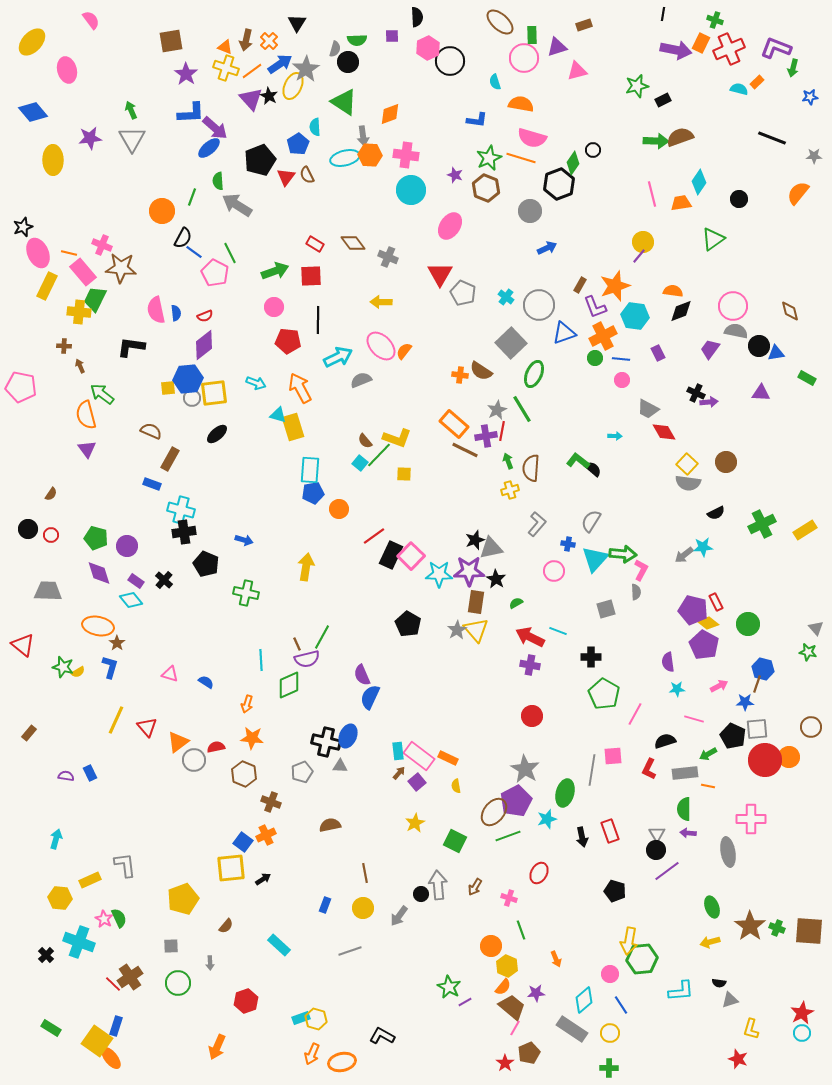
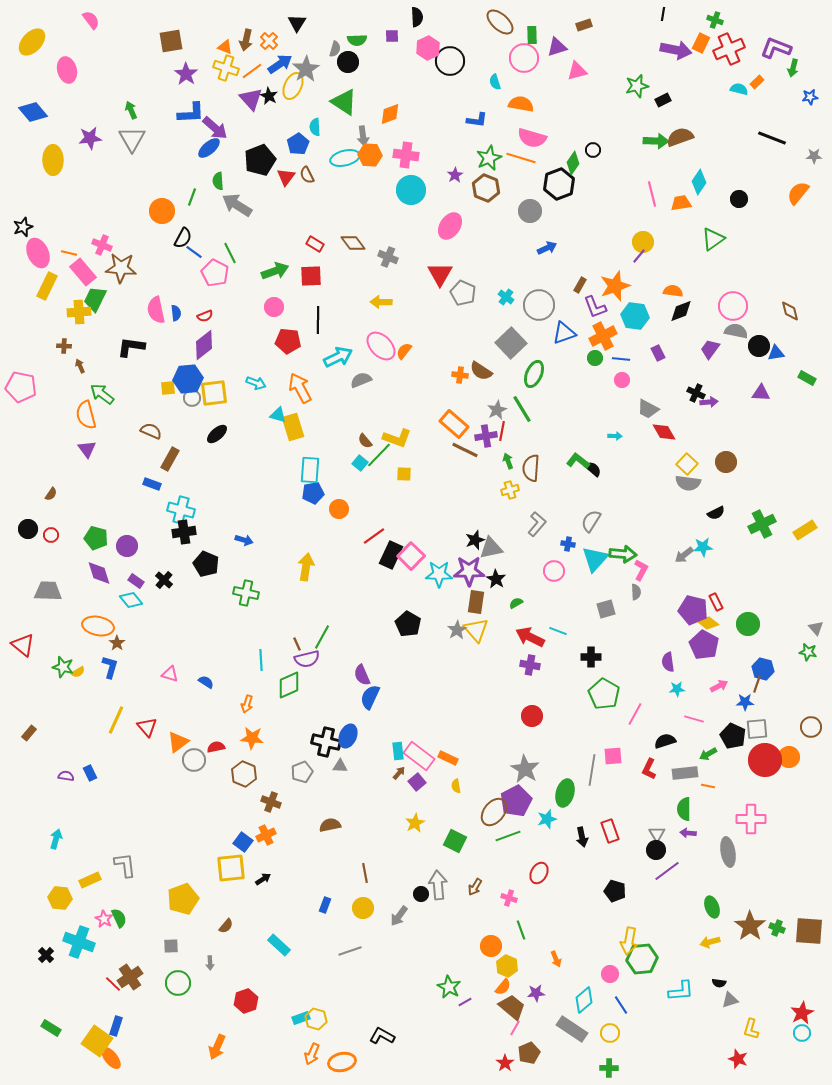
purple star at (455, 175): rotated 21 degrees clockwise
yellow cross at (79, 312): rotated 10 degrees counterclockwise
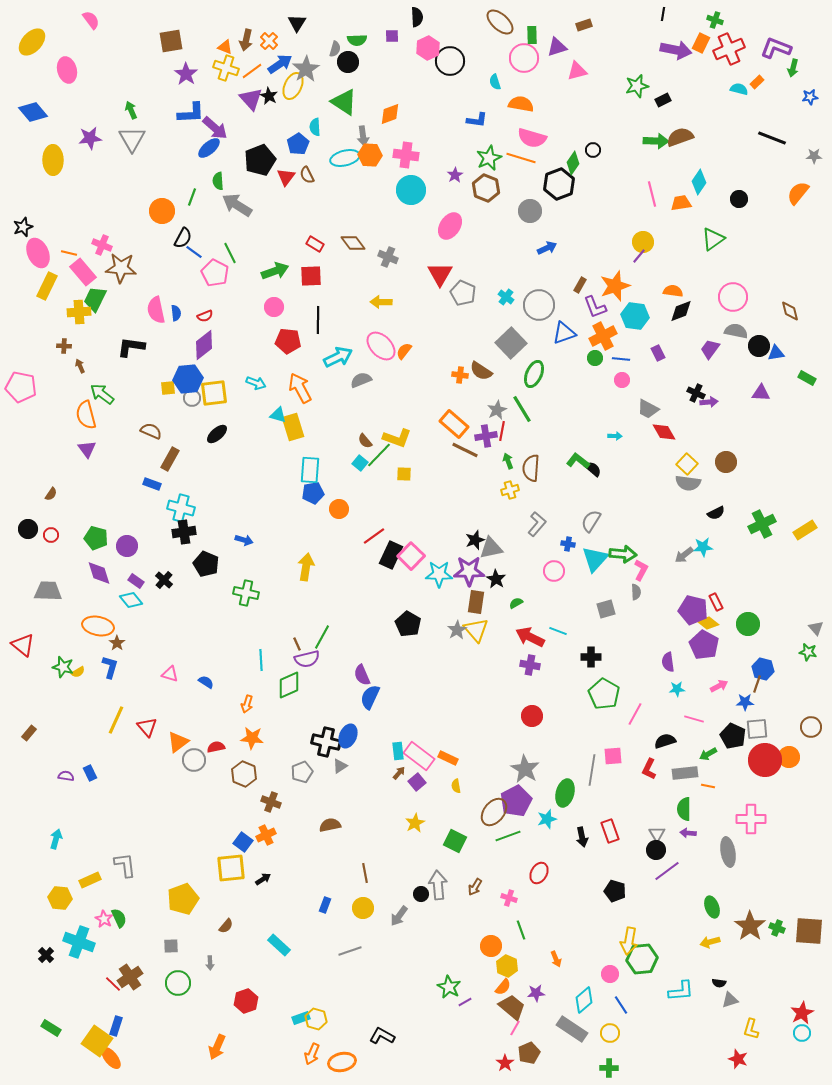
pink circle at (733, 306): moved 9 px up
cyan cross at (181, 510): moved 2 px up
gray triangle at (340, 766): rotated 35 degrees counterclockwise
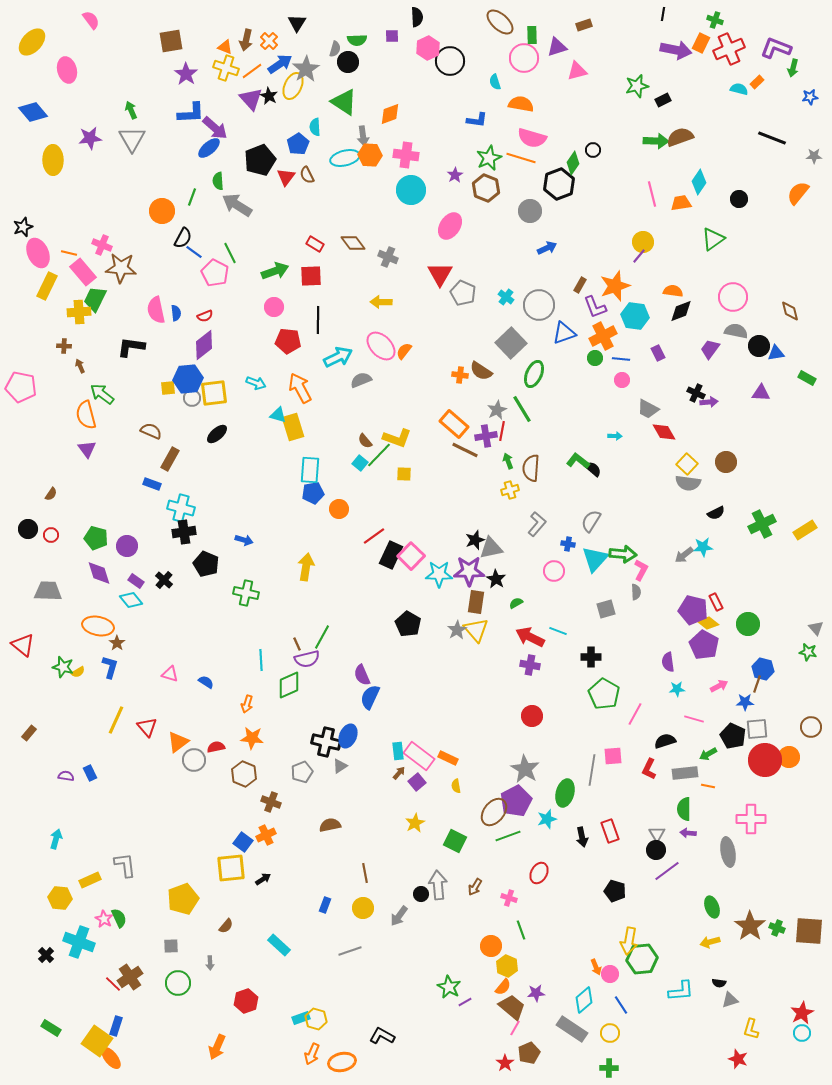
orange arrow at (556, 959): moved 40 px right, 8 px down
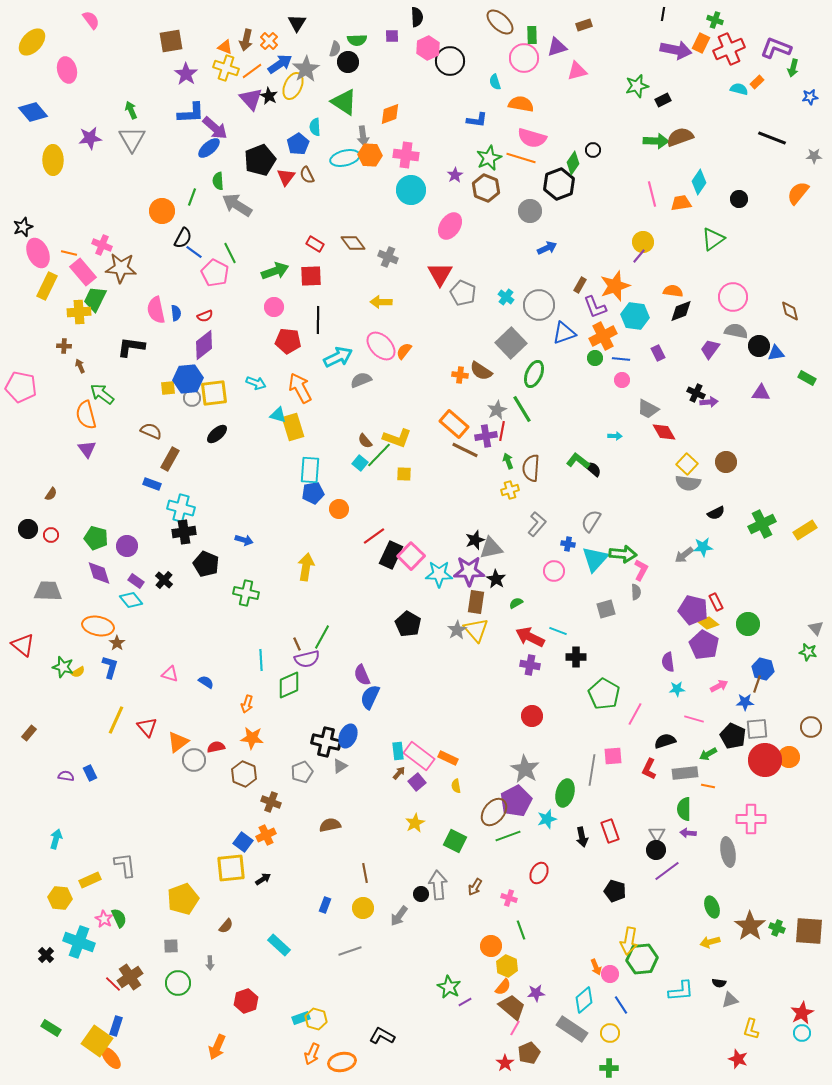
black cross at (591, 657): moved 15 px left
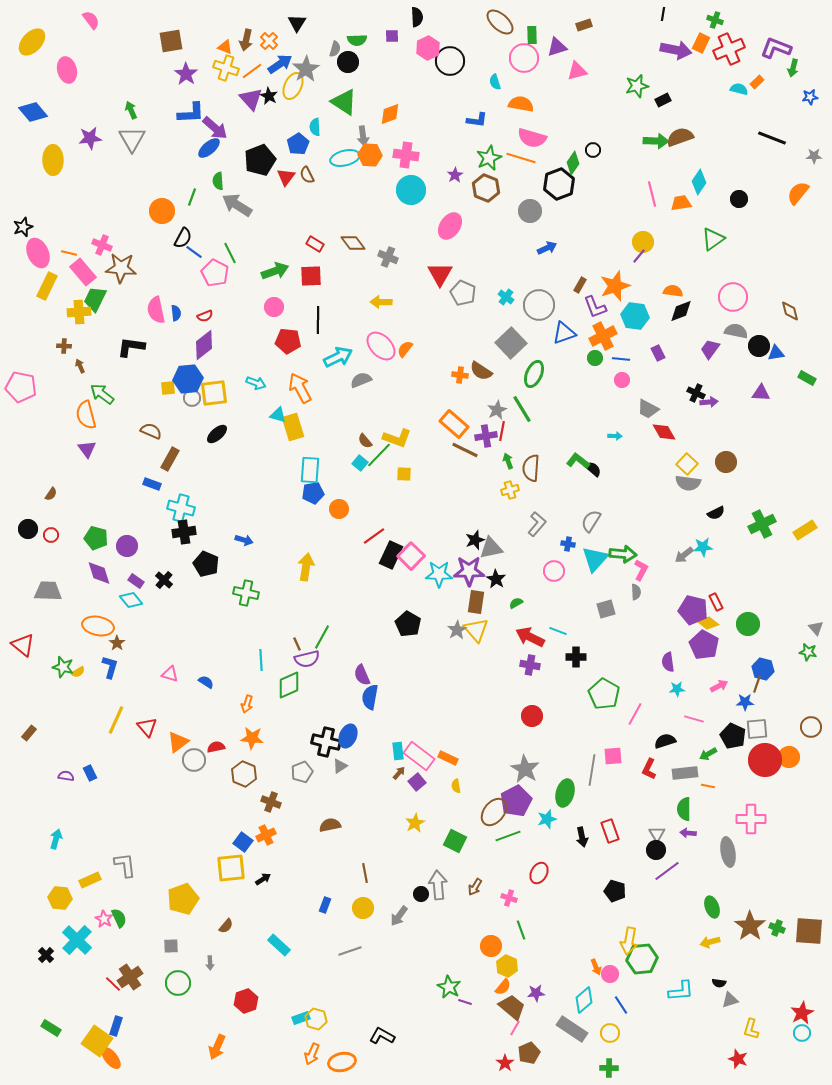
orange semicircle at (404, 351): moved 1 px right, 2 px up
blue semicircle at (370, 697): rotated 15 degrees counterclockwise
cyan cross at (79, 942): moved 2 px left, 2 px up; rotated 24 degrees clockwise
purple line at (465, 1002): rotated 48 degrees clockwise
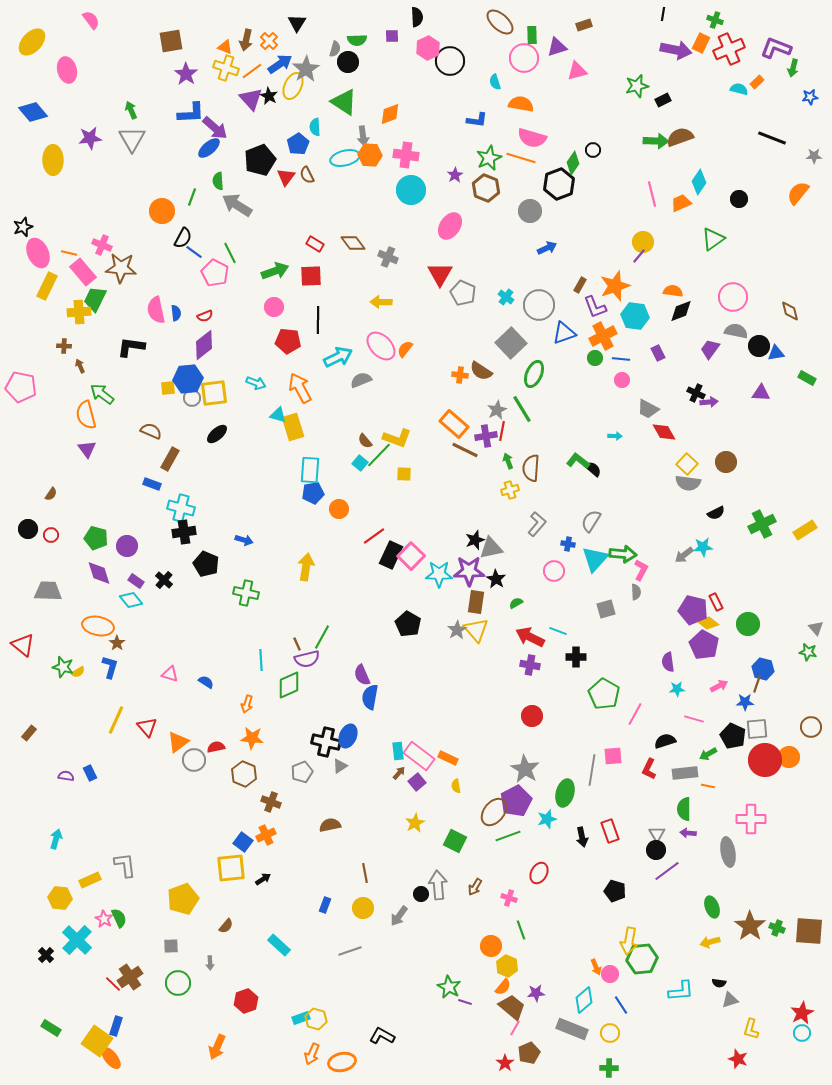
orange trapezoid at (681, 203): rotated 15 degrees counterclockwise
gray rectangle at (572, 1029): rotated 12 degrees counterclockwise
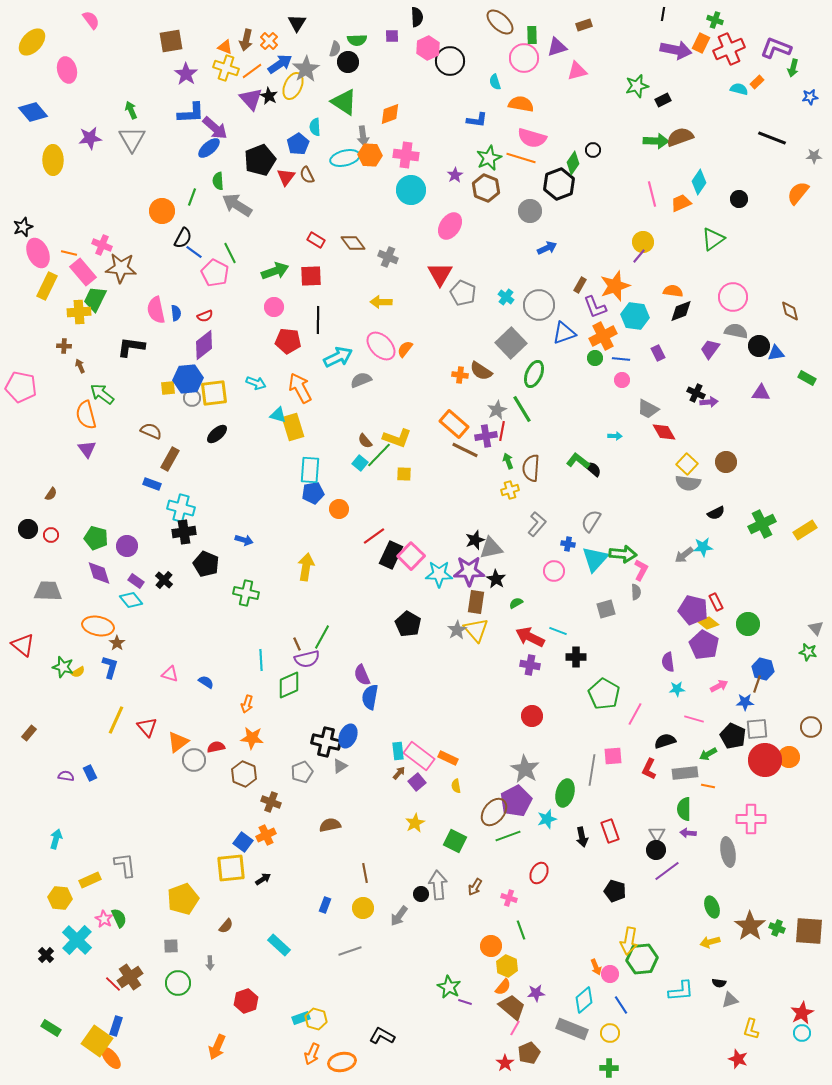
red rectangle at (315, 244): moved 1 px right, 4 px up
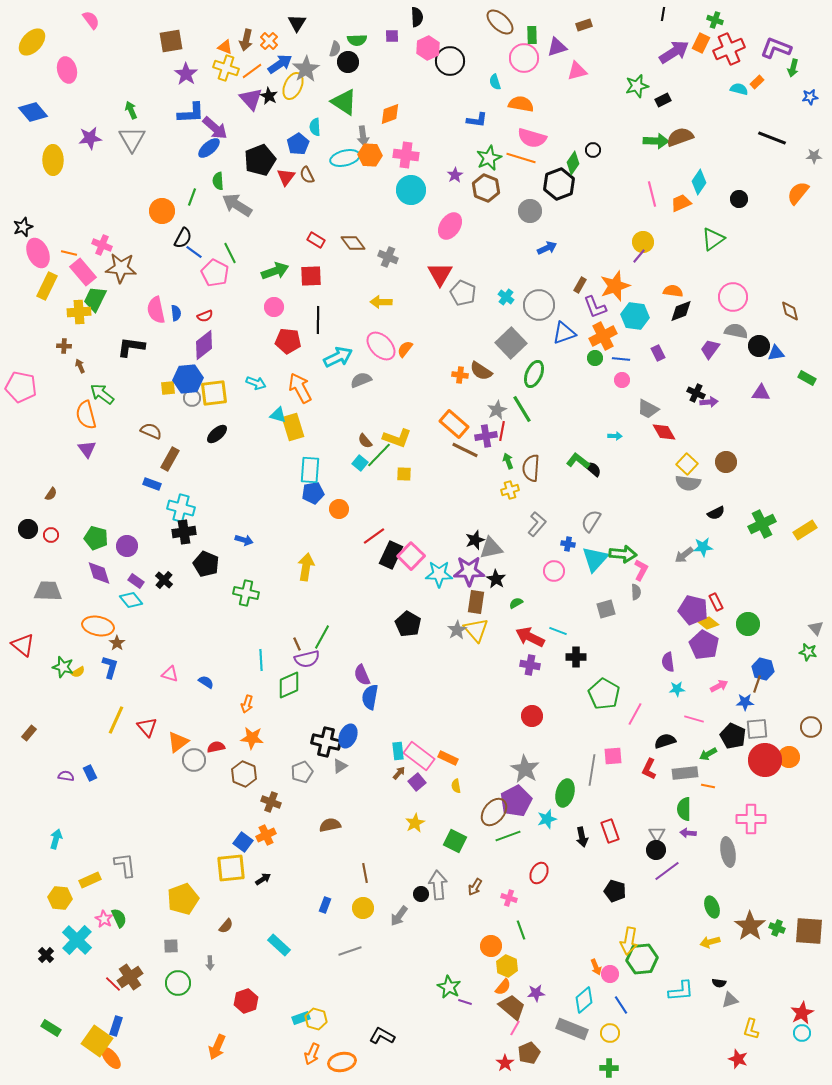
purple arrow at (676, 50): moved 2 px left, 2 px down; rotated 44 degrees counterclockwise
